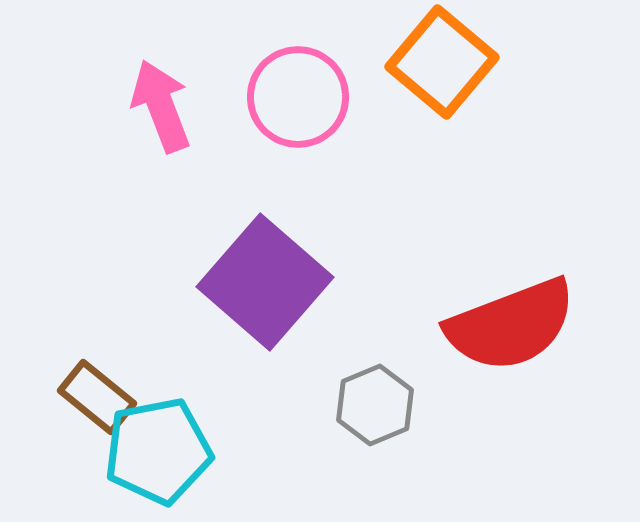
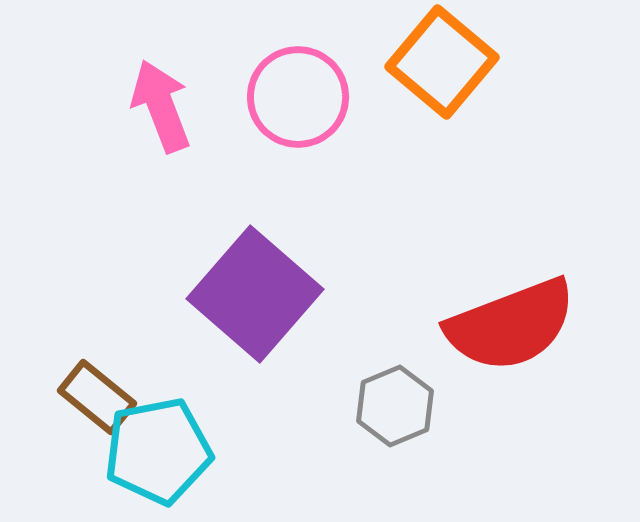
purple square: moved 10 px left, 12 px down
gray hexagon: moved 20 px right, 1 px down
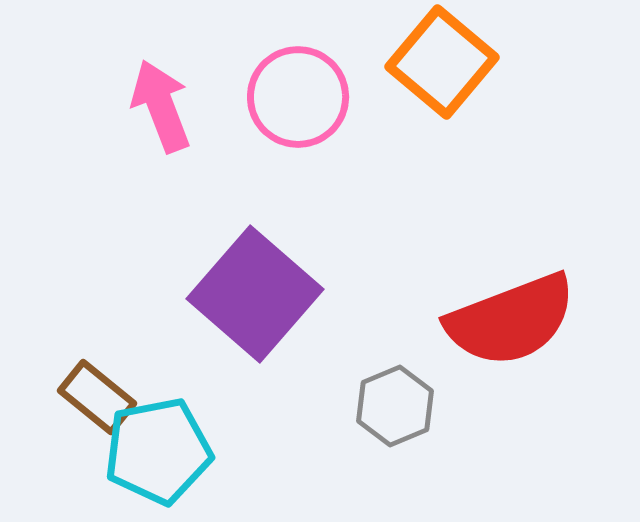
red semicircle: moved 5 px up
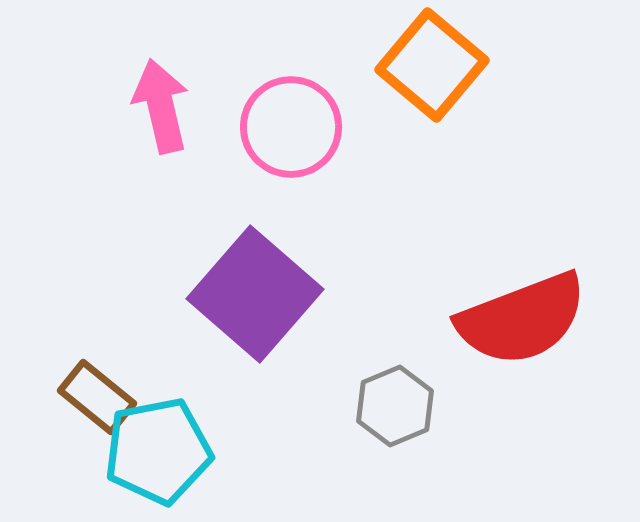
orange square: moved 10 px left, 3 px down
pink circle: moved 7 px left, 30 px down
pink arrow: rotated 8 degrees clockwise
red semicircle: moved 11 px right, 1 px up
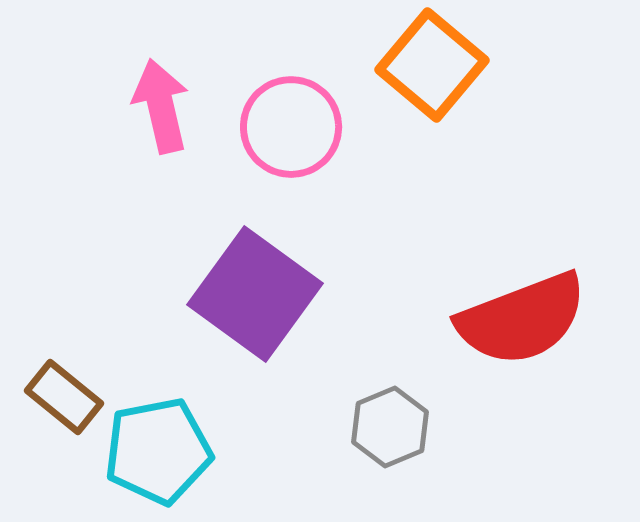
purple square: rotated 5 degrees counterclockwise
brown rectangle: moved 33 px left
gray hexagon: moved 5 px left, 21 px down
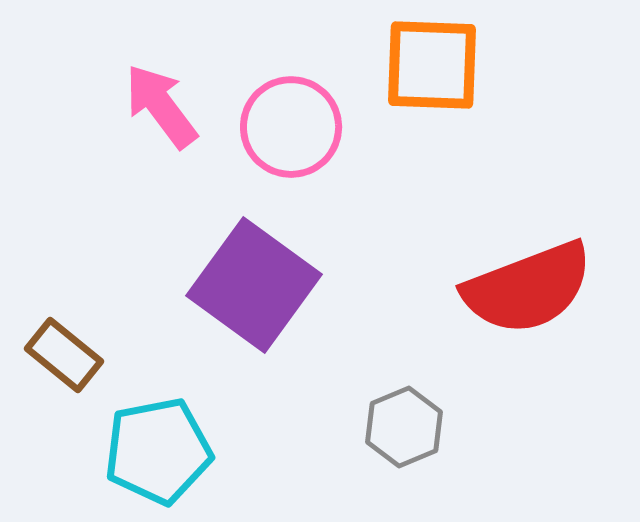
orange square: rotated 38 degrees counterclockwise
pink arrow: rotated 24 degrees counterclockwise
purple square: moved 1 px left, 9 px up
red semicircle: moved 6 px right, 31 px up
brown rectangle: moved 42 px up
gray hexagon: moved 14 px right
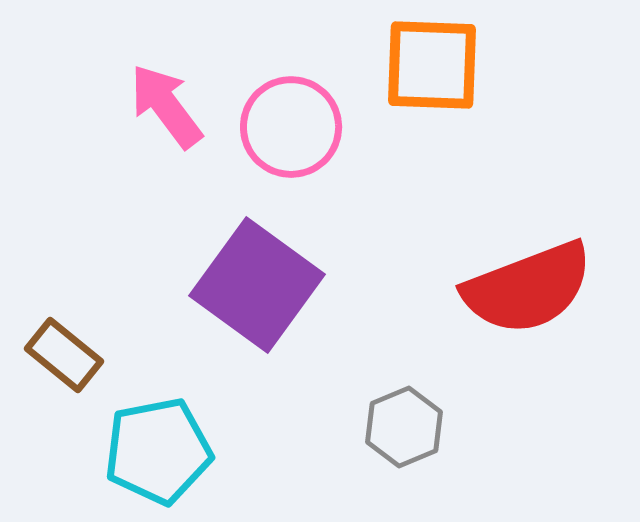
pink arrow: moved 5 px right
purple square: moved 3 px right
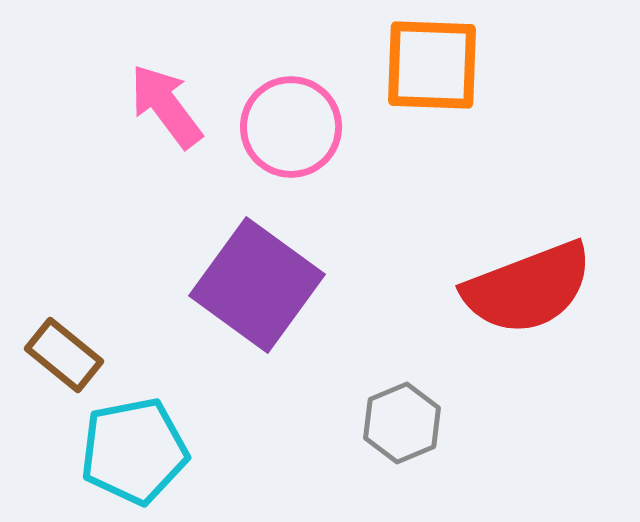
gray hexagon: moved 2 px left, 4 px up
cyan pentagon: moved 24 px left
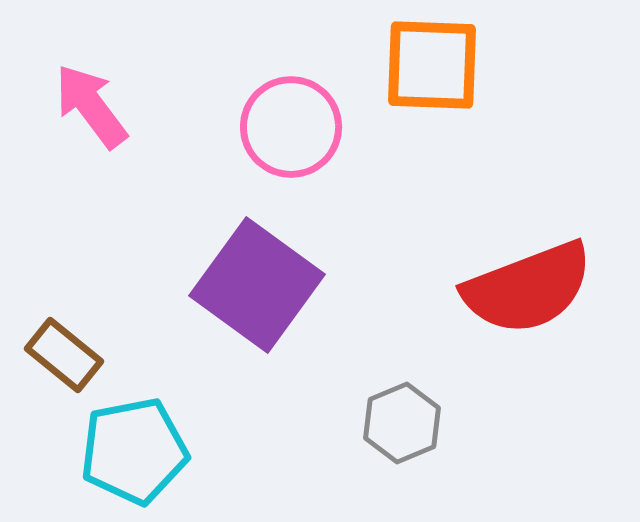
pink arrow: moved 75 px left
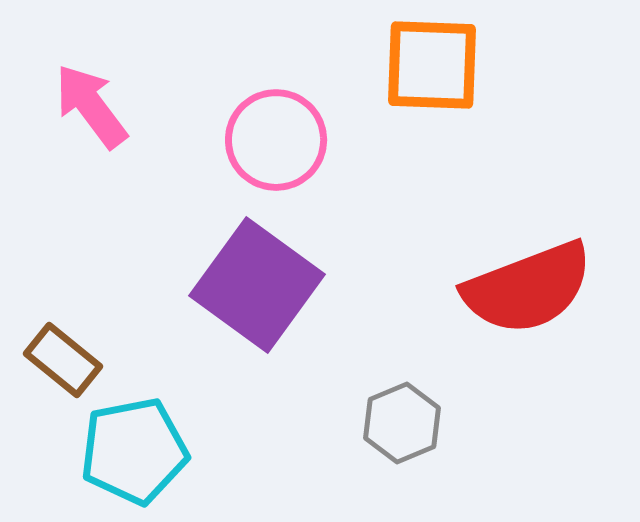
pink circle: moved 15 px left, 13 px down
brown rectangle: moved 1 px left, 5 px down
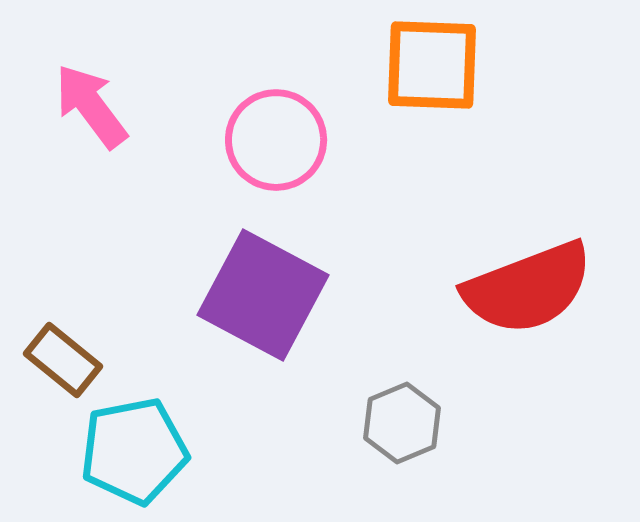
purple square: moved 6 px right, 10 px down; rotated 8 degrees counterclockwise
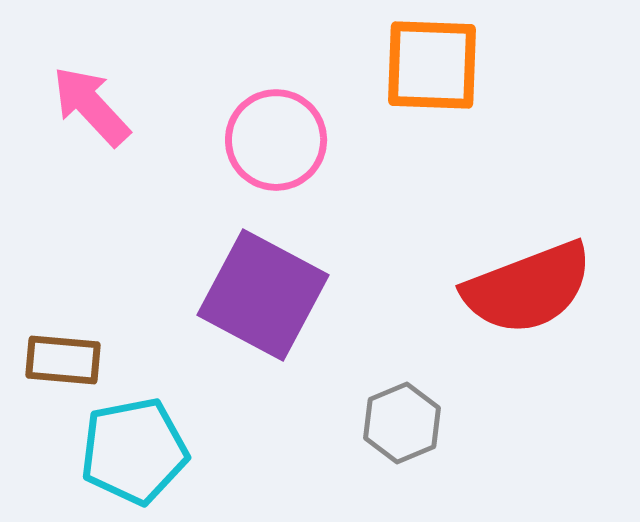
pink arrow: rotated 6 degrees counterclockwise
brown rectangle: rotated 34 degrees counterclockwise
